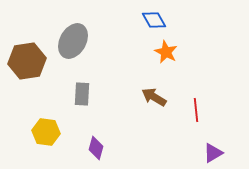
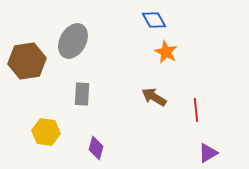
purple triangle: moved 5 px left
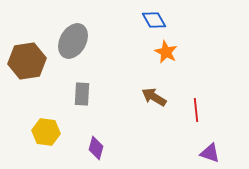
purple triangle: moved 2 px right; rotated 50 degrees clockwise
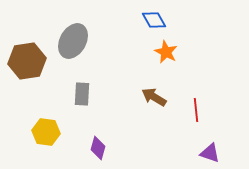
purple diamond: moved 2 px right
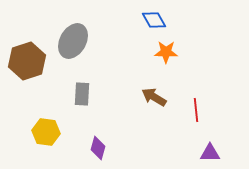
orange star: rotated 25 degrees counterclockwise
brown hexagon: rotated 9 degrees counterclockwise
purple triangle: rotated 20 degrees counterclockwise
